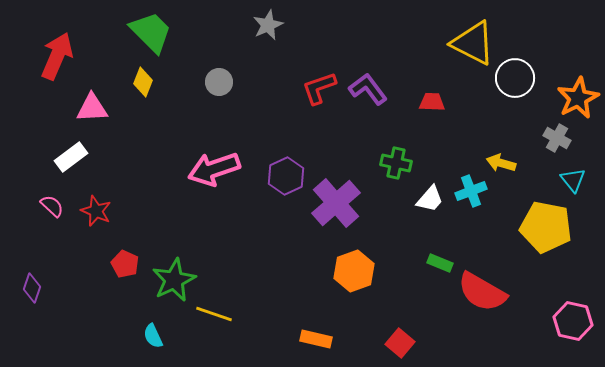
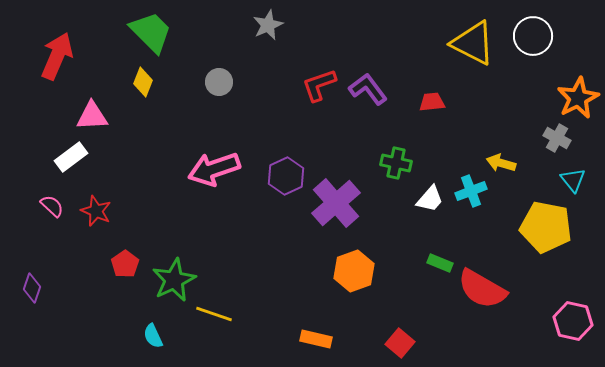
white circle: moved 18 px right, 42 px up
red L-shape: moved 3 px up
red trapezoid: rotated 8 degrees counterclockwise
pink triangle: moved 8 px down
red pentagon: rotated 12 degrees clockwise
red semicircle: moved 3 px up
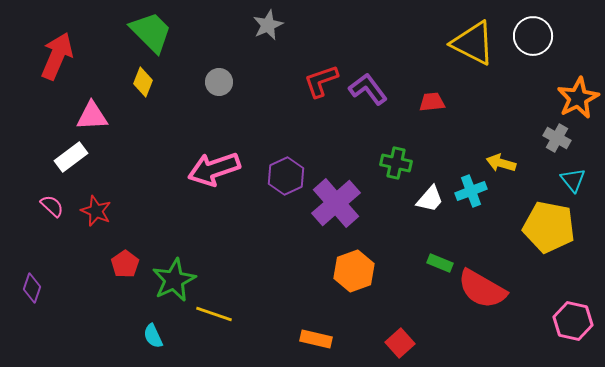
red L-shape: moved 2 px right, 4 px up
yellow pentagon: moved 3 px right
red square: rotated 8 degrees clockwise
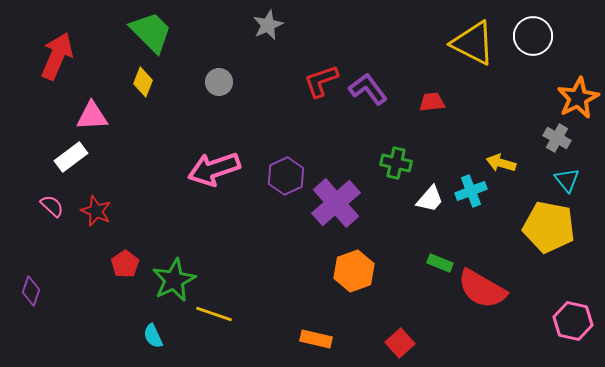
cyan triangle: moved 6 px left
purple diamond: moved 1 px left, 3 px down
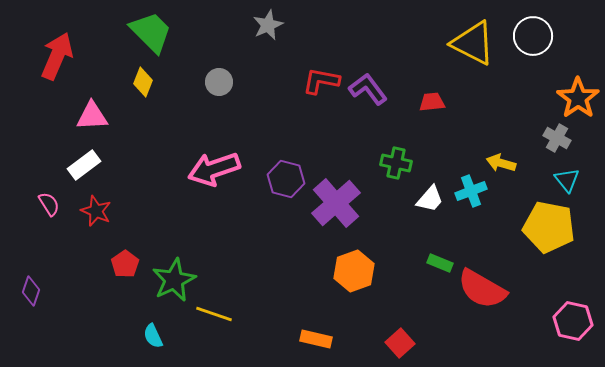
red L-shape: rotated 30 degrees clockwise
orange star: rotated 9 degrees counterclockwise
white rectangle: moved 13 px right, 8 px down
purple hexagon: moved 3 px down; rotated 21 degrees counterclockwise
pink semicircle: moved 3 px left, 2 px up; rotated 15 degrees clockwise
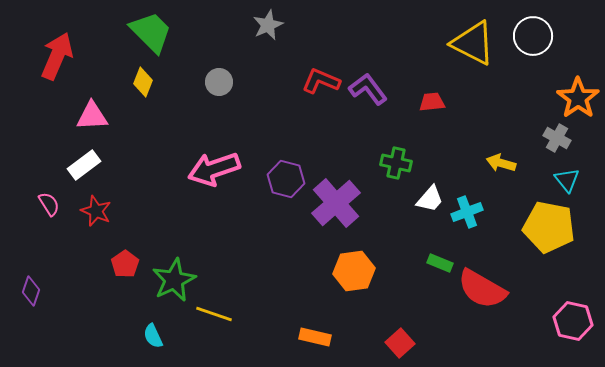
red L-shape: rotated 12 degrees clockwise
cyan cross: moved 4 px left, 21 px down
orange hexagon: rotated 12 degrees clockwise
orange rectangle: moved 1 px left, 2 px up
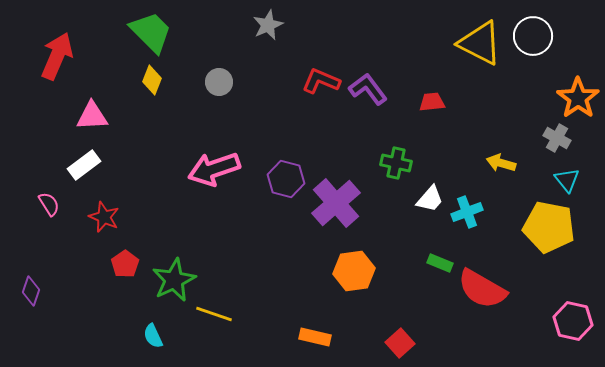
yellow triangle: moved 7 px right
yellow diamond: moved 9 px right, 2 px up
red star: moved 8 px right, 6 px down
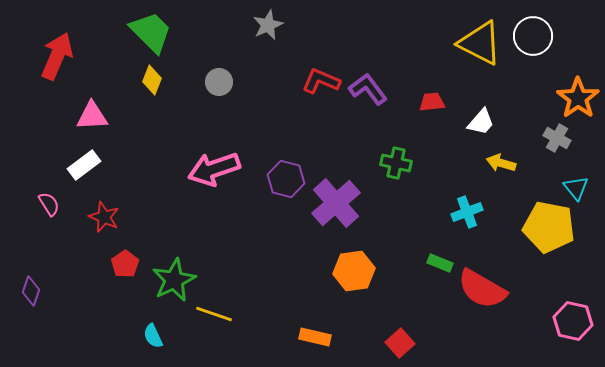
cyan triangle: moved 9 px right, 8 px down
white trapezoid: moved 51 px right, 77 px up
